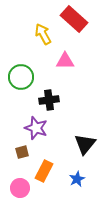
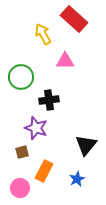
black triangle: moved 1 px right, 1 px down
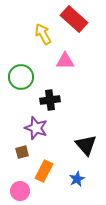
black cross: moved 1 px right
black triangle: rotated 20 degrees counterclockwise
pink circle: moved 3 px down
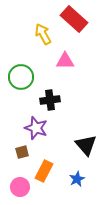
pink circle: moved 4 px up
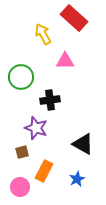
red rectangle: moved 1 px up
black triangle: moved 3 px left, 1 px up; rotated 20 degrees counterclockwise
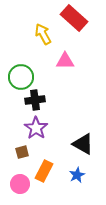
black cross: moved 15 px left
purple star: rotated 15 degrees clockwise
blue star: moved 4 px up
pink circle: moved 3 px up
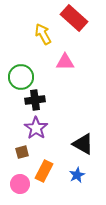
pink triangle: moved 1 px down
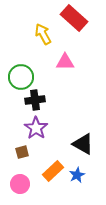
orange rectangle: moved 9 px right; rotated 20 degrees clockwise
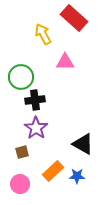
blue star: moved 1 px down; rotated 28 degrees clockwise
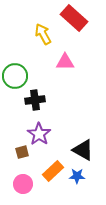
green circle: moved 6 px left, 1 px up
purple star: moved 3 px right, 6 px down
black triangle: moved 6 px down
pink circle: moved 3 px right
